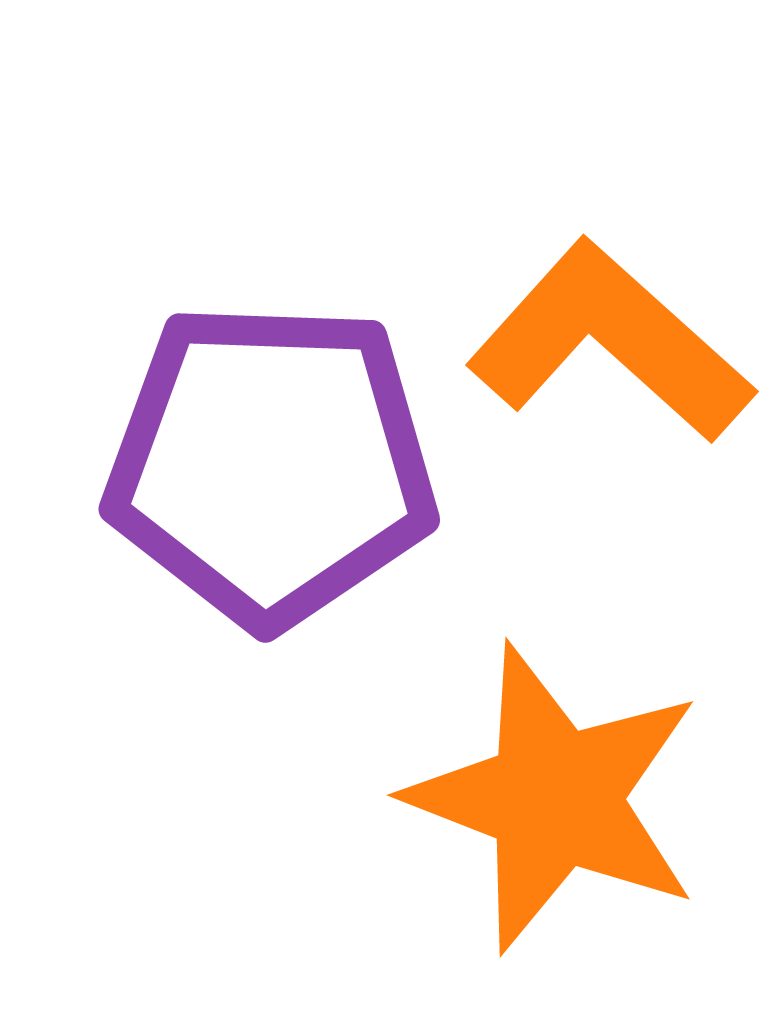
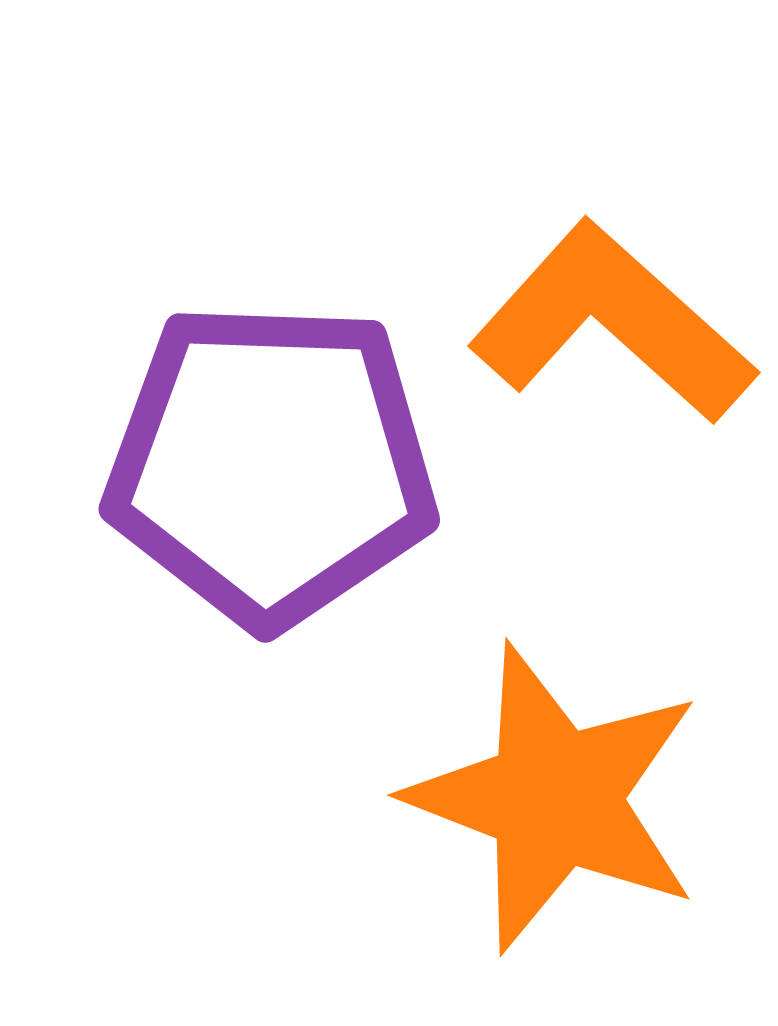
orange L-shape: moved 2 px right, 19 px up
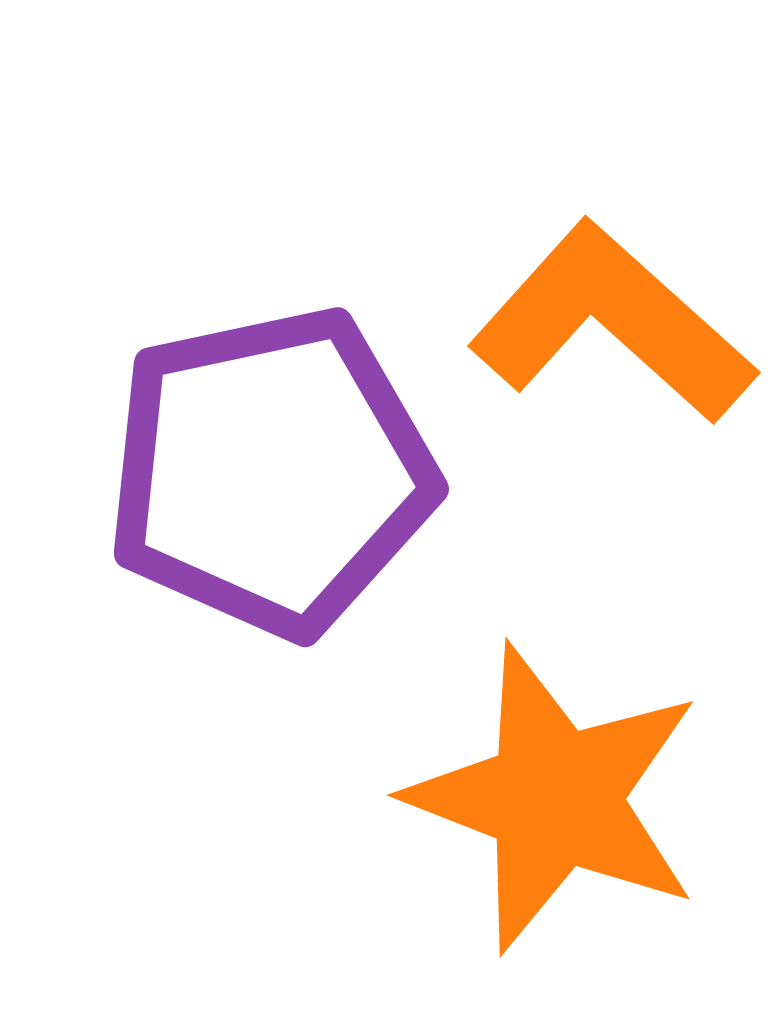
purple pentagon: moved 8 px down; rotated 14 degrees counterclockwise
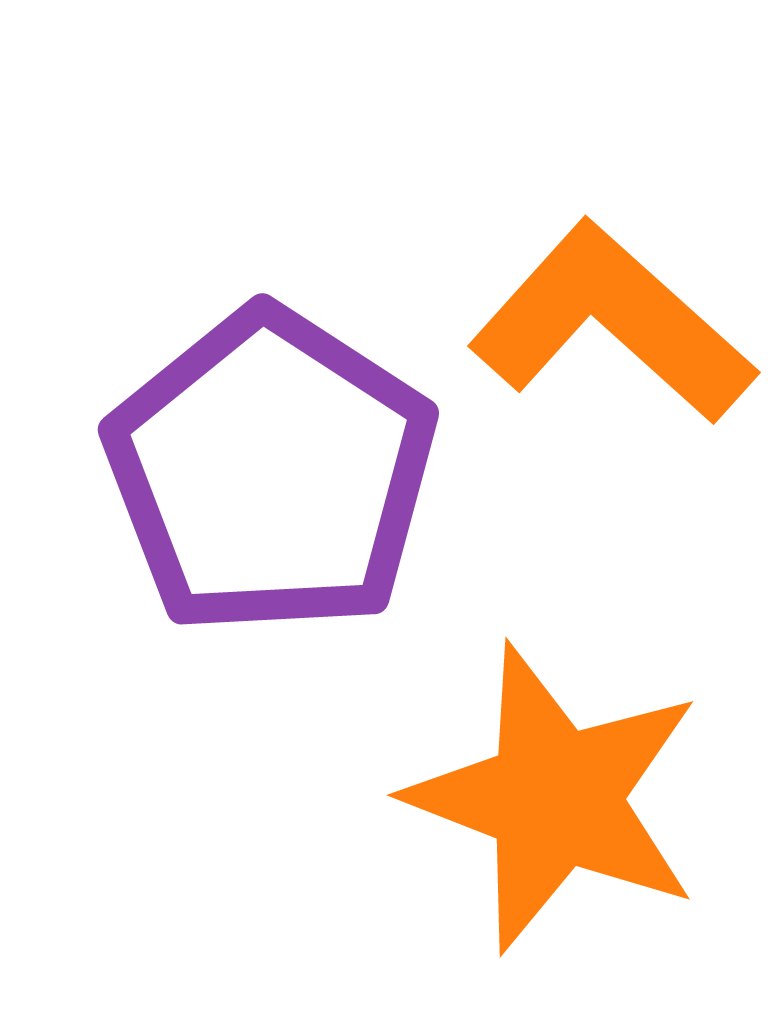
purple pentagon: rotated 27 degrees counterclockwise
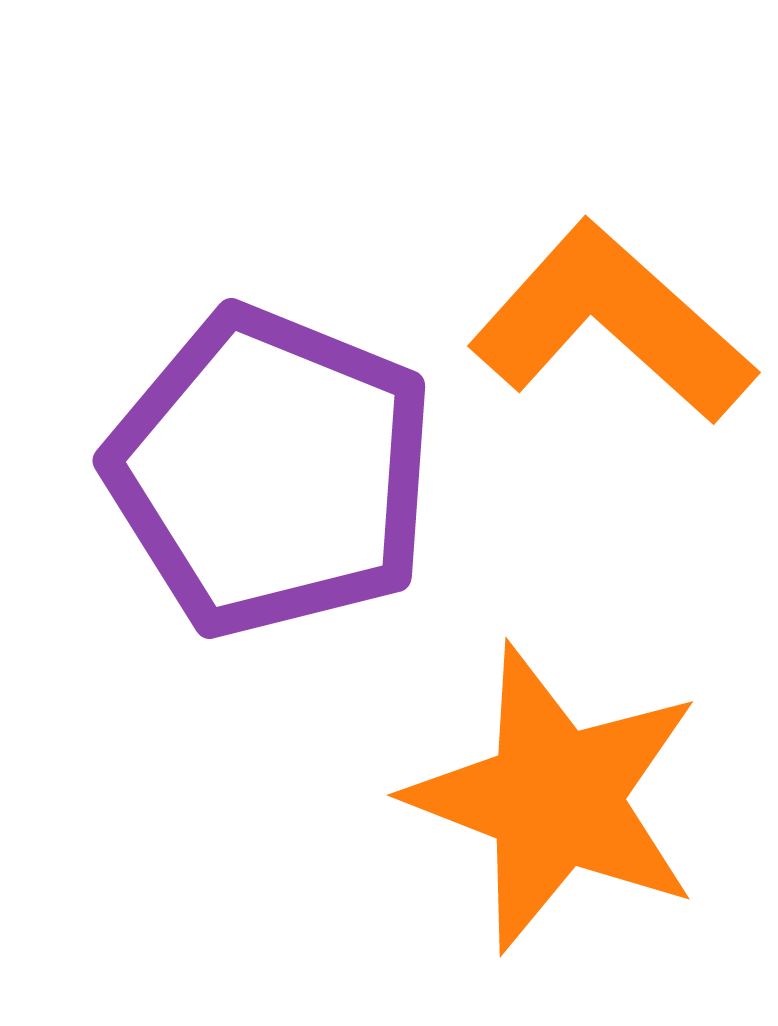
purple pentagon: rotated 11 degrees counterclockwise
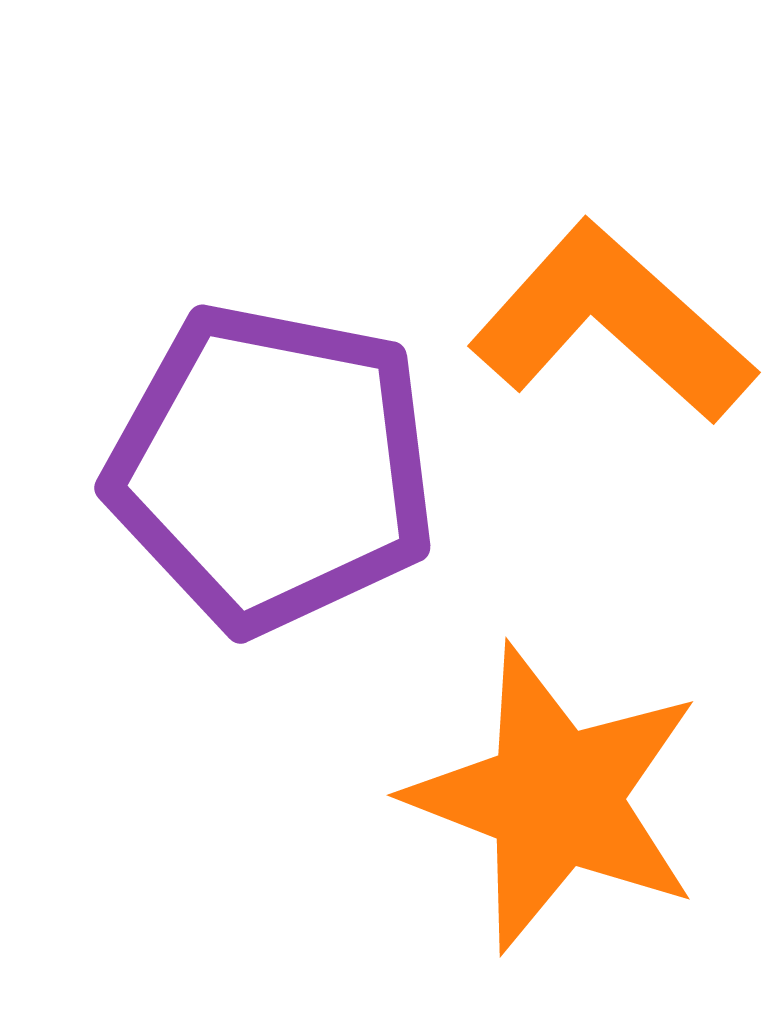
purple pentagon: moved 1 px right, 4 px up; rotated 11 degrees counterclockwise
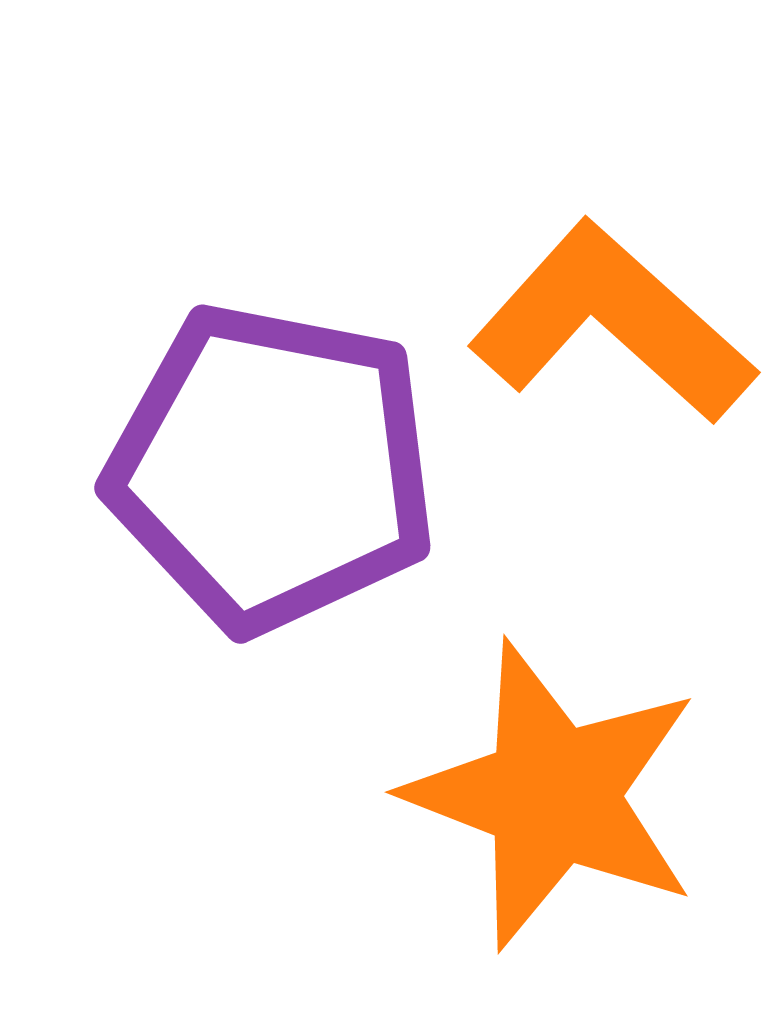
orange star: moved 2 px left, 3 px up
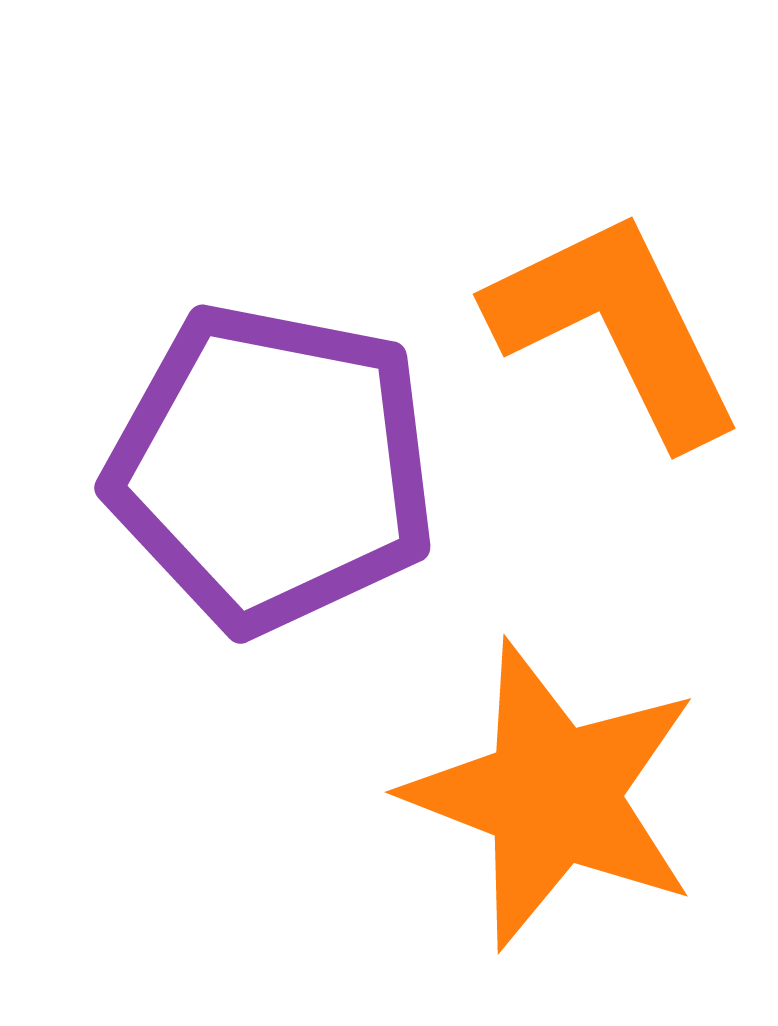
orange L-shape: moved 4 px right, 4 px down; rotated 22 degrees clockwise
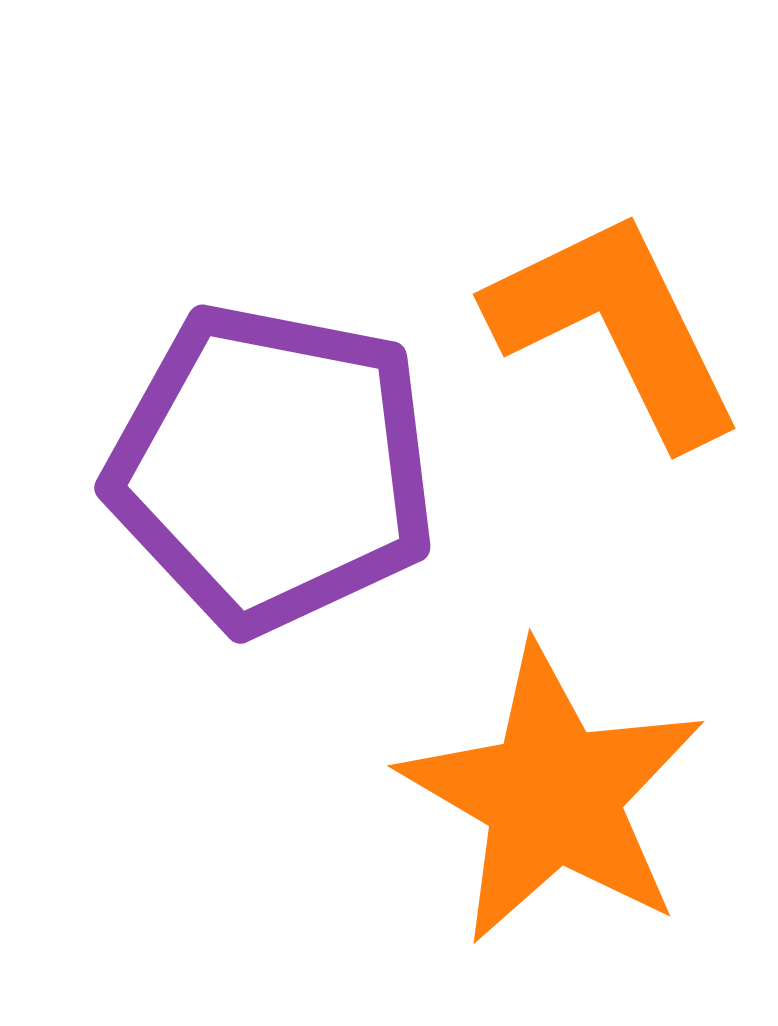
orange star: rotated 9 degrees clockwise
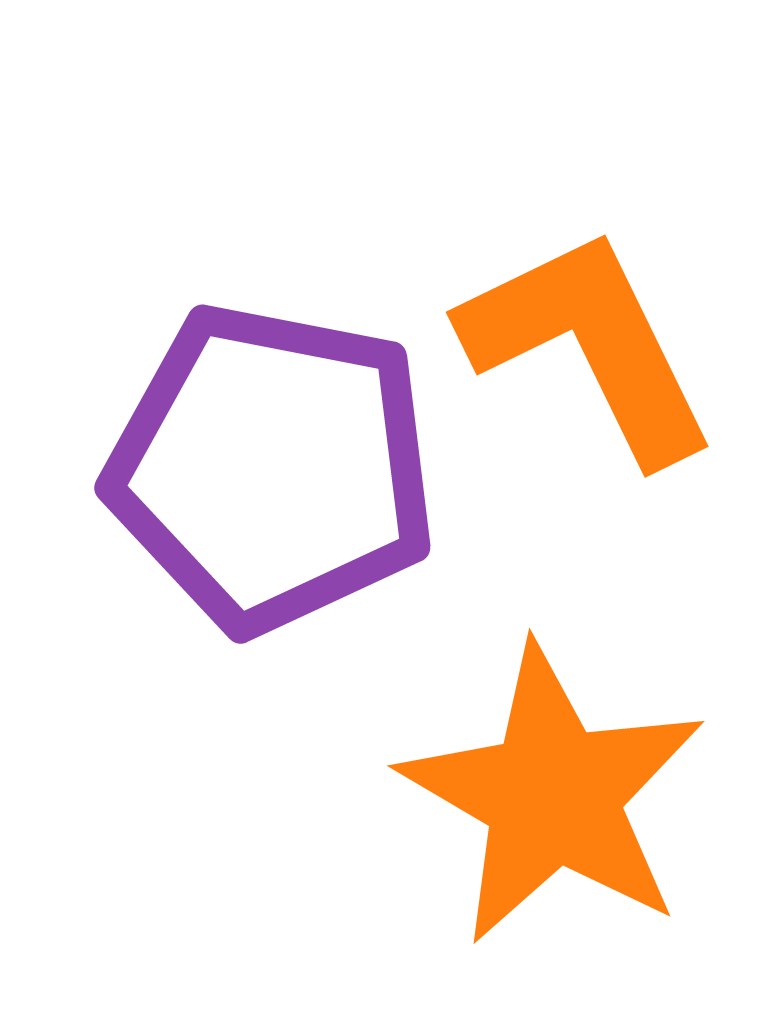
orange L-shape: moved 27 px left, 18 px down
